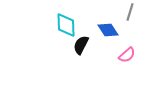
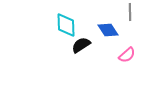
gray line: rotated 18 degrees counterclockwise
black semicircle: rotated 30 degrees clockwise
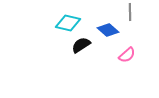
cyan diamond: moved 2 px right, 2 px up; rotated 75 degrees counterclockwise
blue diamond: rotated 15 degrees counterclockwise
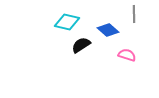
gray line: moved 4 px right, 2 px down
cyan diamond: moved 1 px left, 1 px up
pink semicircle: rotated 120 degrees counterclockwise
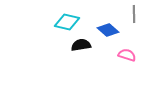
black semicircle: rotated 24 degrees clockwise
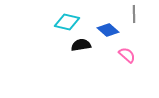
pink semicircle: rotated 24 degrees clockwise
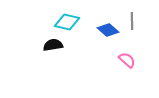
gray line: moved 2 px left, 7 px down
black semicircle: moved 28 px left
pink semicircle: moved 5 px down
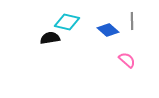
black semicircle: moved 3 px left, 7 px up
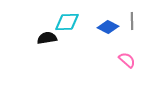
cyan diamond: rotated 15 degrees counterclockwise
blue diamond: moved 3 px up; rotated 15 degrees counterclockwise
black semicircle: moved 3 px left
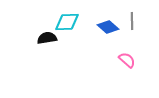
blue diamond: rotated 15 degrees clockwise
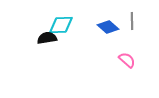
cyan diamond: moved 6 px left, 3 px down
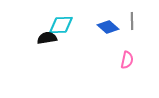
pink semicircle: rotated 60 degrees clockwise
